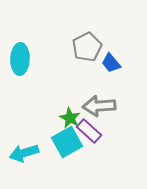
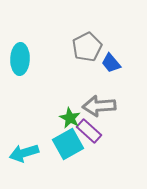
cyan square: moved 1 px right, 2 px down
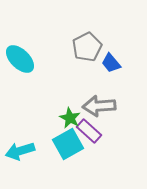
cyan ellipse: rotated 48 degrees counterclockwise
cyan arrow: moved 4 px left, 2 px up
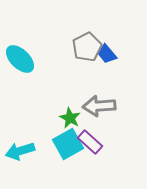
blue trapezoid: moved 4 px left, 9 px up
purple rectangle: moved 1 px right, 11 px down
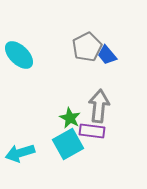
blue trapezoid: moved 1 px down
cyan ellipse: moved 1 px left, 4 px up
gray arrow: rotated 100 degrees clockwise
purple rectangle: moved 2 px right, 11 px up; rotated 35 degrees counterclockwise
cyan arrow: moved 2 px down
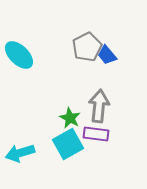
purple rectangle: moved 4 px right, 3 px down
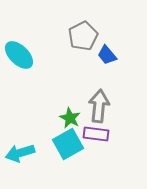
gray pentagon: moved 4 px left, 11 px up
